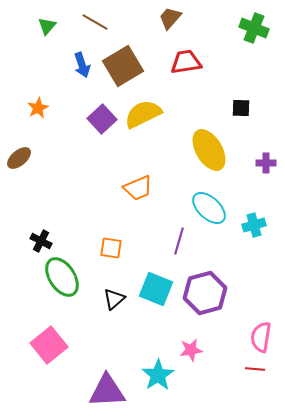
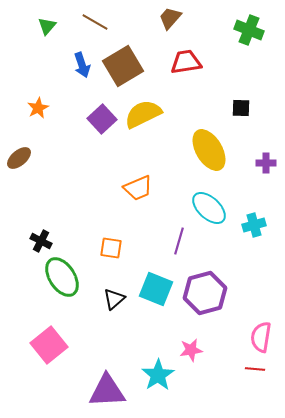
green cross: moved 5 px left, 2 px down
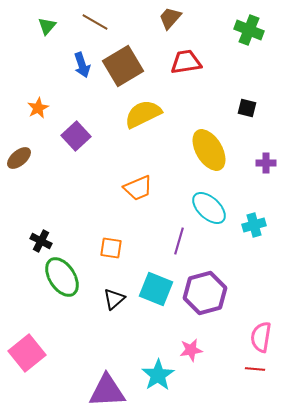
black square: moved 6 px right; rotated 12 degrees clockwise
purple square: moved 26 px left, 17 px down
pink square: moved 22 px left, 8 px down
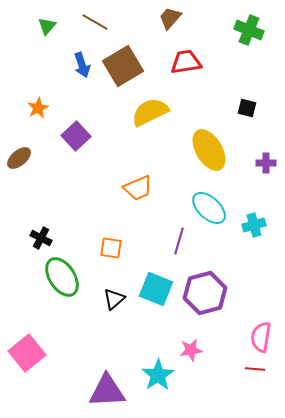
yellow semicircle: moved 7 px right, 2 px up
black cross: moved 3 px up
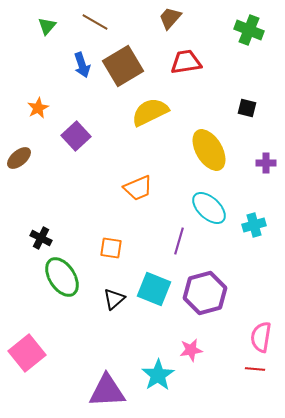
cyan square: moved 2 px left
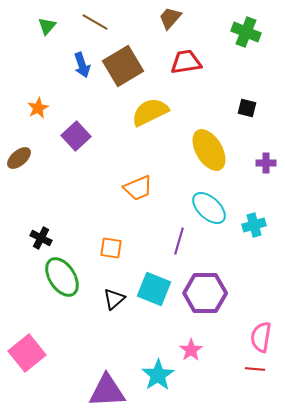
green cross: moved 3 px left, 2 px down
purple hexagon: rotated 15 degrees clockwise
pink star: rotated 25 degrees counterclockwise
